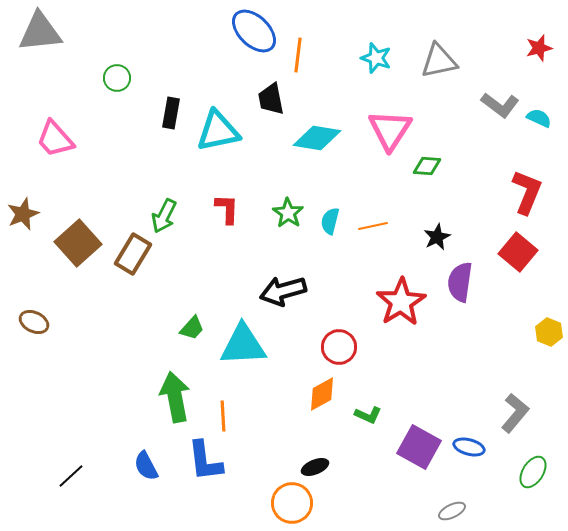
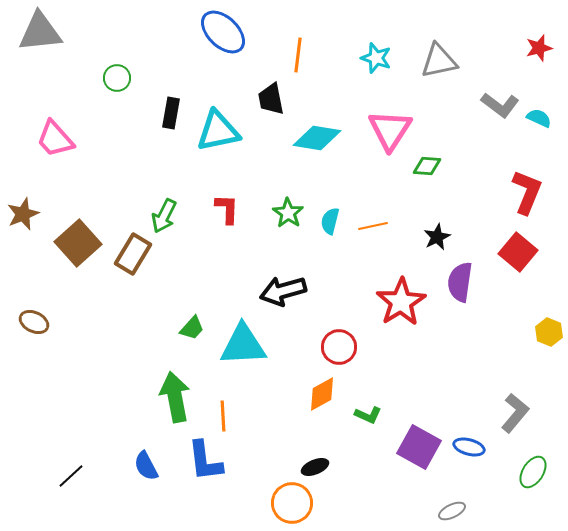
blue ellipse at (254, 31): moved 31 px left, 1 px down
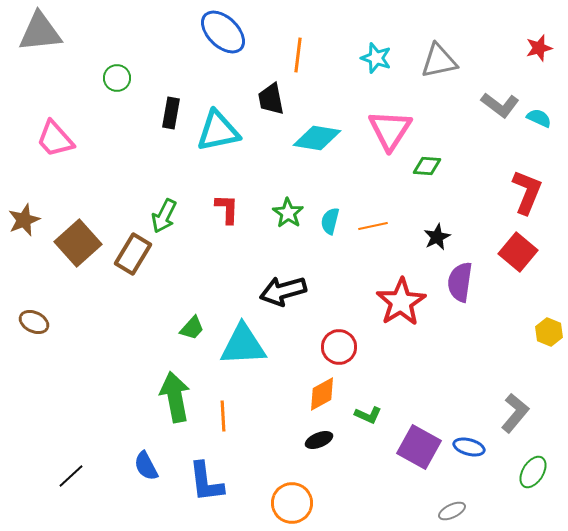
brown star at (23, 214): moved 1 px right, 6 px down
blue L-shape at (205, 461): moved 1 px right, 21 px down
black ellipse at (315, 467): moved 4 px right, 27 px up
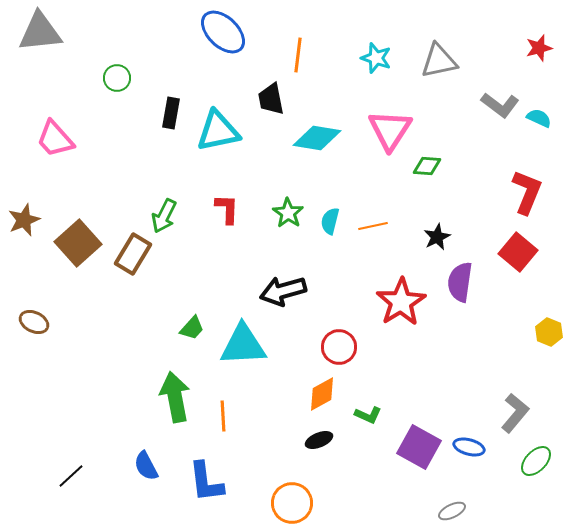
green ellipse at (533, 472): moved 3 px right, 11 px up; rotated 12 degrees clockwise
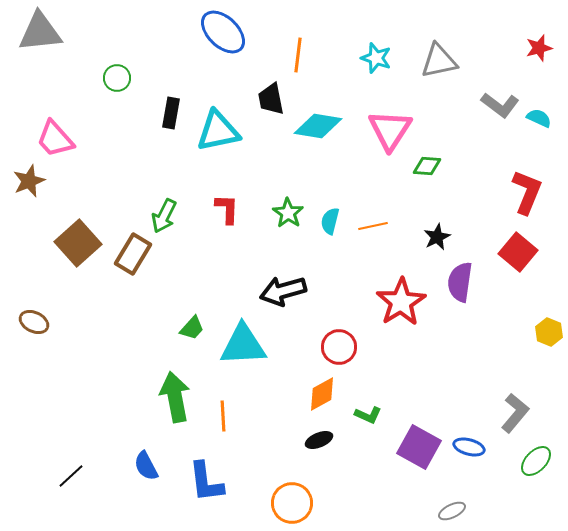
cyan diamond at (317, 138): moved 1 px right, 12 px up
brown star at (24, 220): moved 5 px right, 39 px up
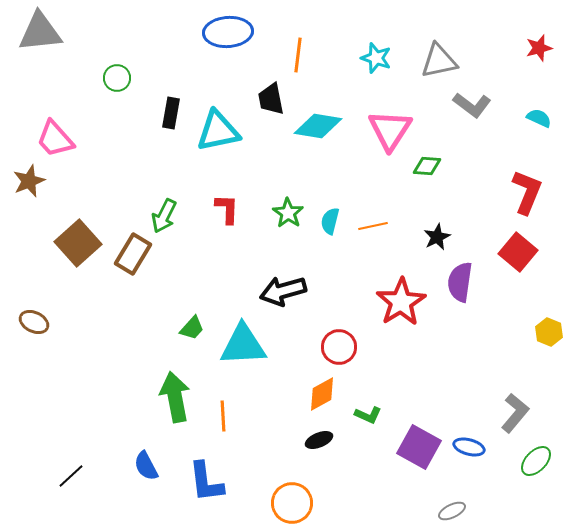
blue ellipse at (223, 32): moved 5 px right; rotated 48 degrees counterclockwise
gray L-shape at (500, 105): moved 28 px left
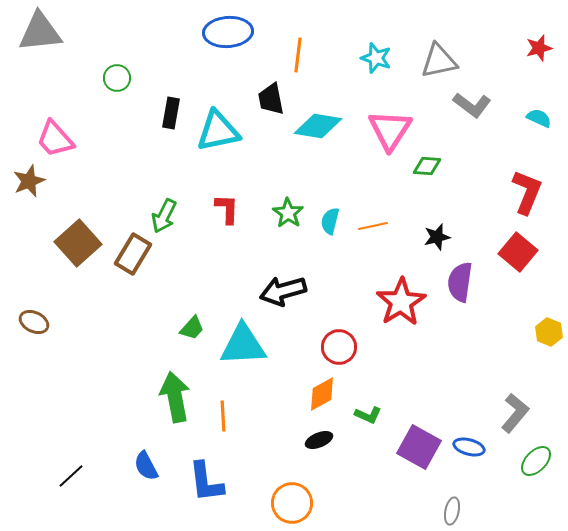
black star at (437, 237): rotated 12 degrees clockwise
gray ellipse at (452, 511): rotated 52 degrees counterclockwise
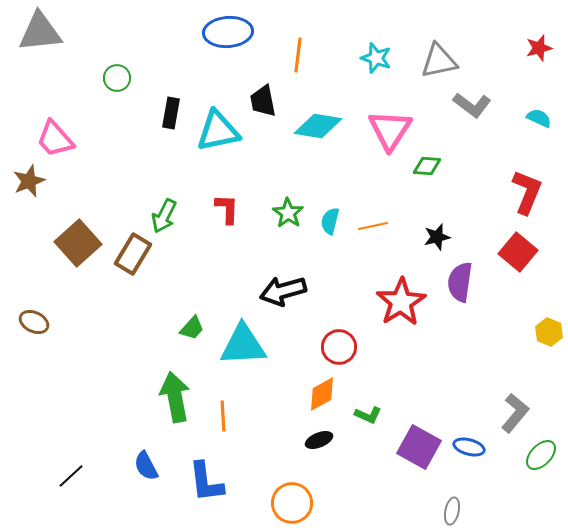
black trapezoid at (271, 99): moved 8 px left, 2 px down
green ellipse at (536, 461): moved 5 px right, 6 px up
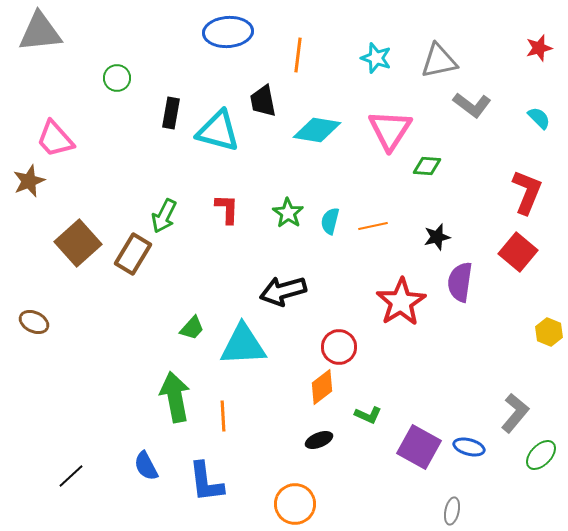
cyan semicircle at (539, 118): rotated 20 degrees clockwise
cyan diamond at (318, 126): moved 1 px left, 4 px down
cyan triangle at (218, 131): rotated 27 degrees clockwise
orange diamond at (322, 394): moved 7 px up; rotated 9 degrees counterclockwise
orange circle at (292, 503): moved 3 px right, 1 px down
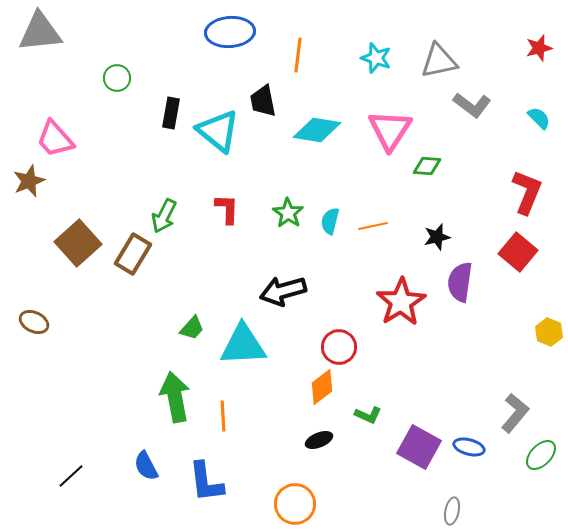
blue ellipse at (228, 32): moved 2 px right
cyan triangle at (218, 131): rotated 24 degrees clockwise
